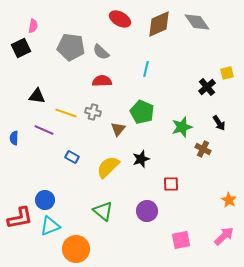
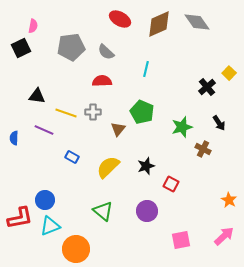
gray pentagon: rotated 16 degrees counterclockwise
gray semicircle: moved 5 px right
yellow square: moved 2 px right; rotated 32 degrees counterclockwise
gray cross: rotated 14 degrees counterclockwise
black star: moved 5 px right, 7 px down
red square: rotated 28 degrees clockwise
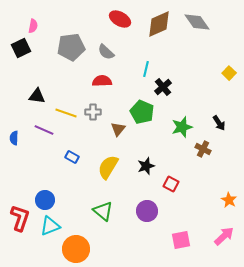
black cross: moved 44 px left
yellow semicircle: rotated 15 degrees counterclockwise
red L-shape: rotated 60 degrees counterclockwise
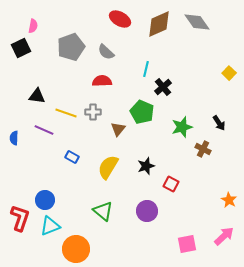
gray pentagon: rotated 12 degrees counterclockwise
pink square: moved 6 px right, 4 px down
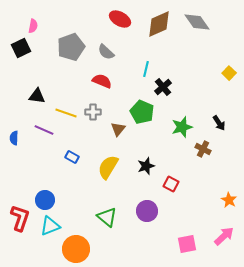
red semicircle: rotated 24 degrees clockwise
green triangle: moved 4 px right, 6 px down
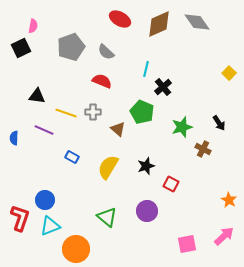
brown triangle: rotated 28 degrees counterclockwise
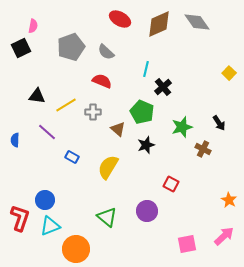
yellow line: moved 8 px up; rotated 50 degrees counterclockwise
purple line: moved 3 px right, 2 px down; rotated 18 degrees clockwise
blue semicircle: moved 1 px right, 2 px down
black star: moved 21 px up
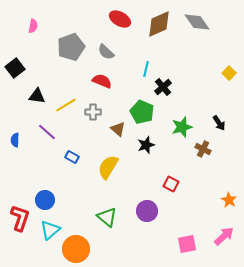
black square: moved 6 px left, 20 px down; rotated 12 degrees counterclockwise
cyan triangle: moved 4 px down; rotated 20 degrees counterclockwise
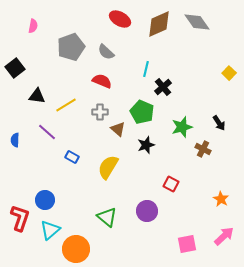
gray cross: moved 7 px right
orange star: moved 8 px left, 1 px up
